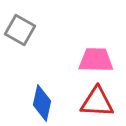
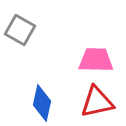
red triangle: rotated 15 degrees counterclockwise
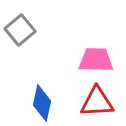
gray square: rotated 20 degrees clockwise
red triangle: rotated 9 degrees clockwise
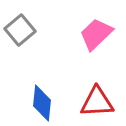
pink trapezoid: moved 26 px up; rotated 45 degrees counterclockwise
blue diamond: rotated 6 degrees counterclockwise
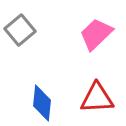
red triangle: moved 4 px up
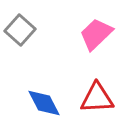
gray square: rotated 8 degrees counterclockwise
blue diamond: moved 2 px right; rotated 33 degrees counterclockwise
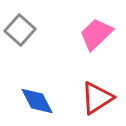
red triangle: rotated 30 degrees counterclockwise
blue diamond: moved 7 px left, 2 px up
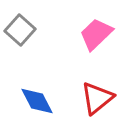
red triangle: rotated 6 degrees counterclockwise
